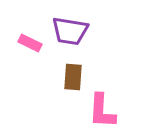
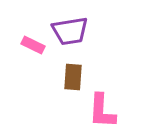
purple trapezoid: rotated 18 degrees counterclockwise
pink rectangle: moved 3 px right, 2 px down
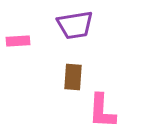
purple trapezoid: moved 5 px right, 6 px up
pink rectangle: moved 15 px left, 4 px up; rotated 30 degrees counterclockwise
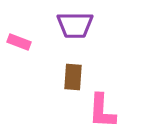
purple trapezoid: rotated 9 degrees clockwise
pink rectangle: moved 1 px right, 1 px down; rotated 25 degrees clockwise
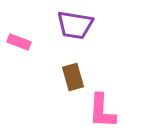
purple trapezoid: rotated 9 degrees clockwise
brown rectangle: rotated 20 degrees counterclockwise
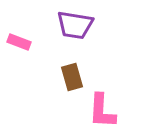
brown rectangle: moved 1 px left
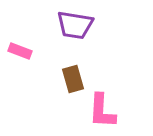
pink rectangle: moved 1 px right, 9 px down
brown rectangle: moved 1 px right, 2 px down
